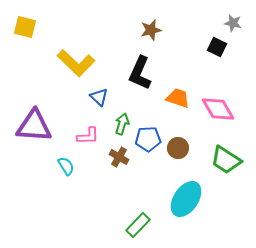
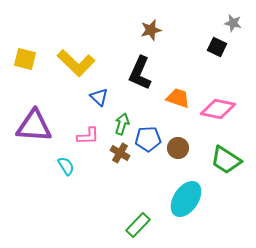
yellow square: moved 32 px down
pink diamond: rotated 48 degrees counterclockwise
brown cross: moved 1 px right, 4 px up
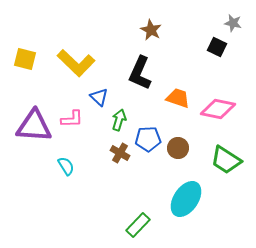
brown star: rotated 30 degrees counterclockwise
green arrow: moved 3 px left, 4 px up
pink L-shape: moved 16 px left, 17 px up
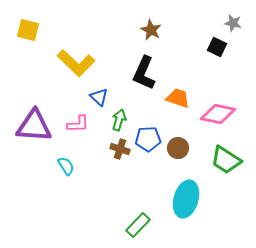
yellow square: moved 3 px right, 29 px up
black L-shape: moved 4 px right
pink diamond: moved 5 px down
pink L-shape: moved 6 px right, 5 px down
brown cross: moved 4 px up; rotated 12 degrees counterclockwise
cyan ellipse: rotated 18 degrees counterclockwise
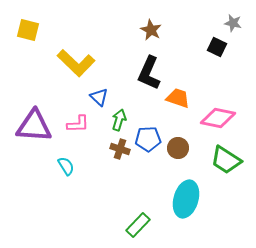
black L-shape: moved 5 px right
pink diamond: moved 4 px down
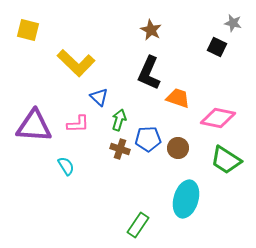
green rectangle: rotated 10 degrees counterclockwise
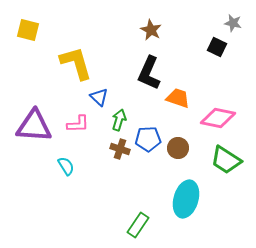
yellow L-shape: rotated 150 degrees counterclockwise
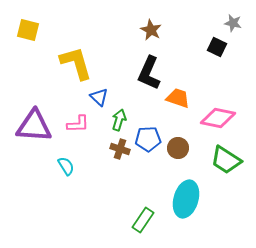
green rectangle: moved 5 px right, 5 px up
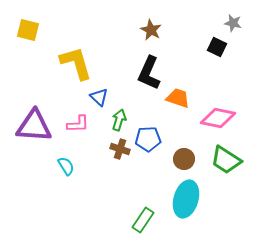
brown circle: moved 6 px right, 11 px down
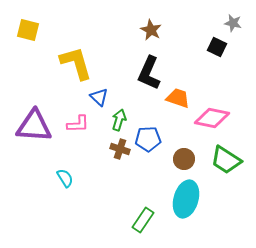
pink diamond: moved 6 px left
cyan semicircle: moved 1 px left, 12 px down
